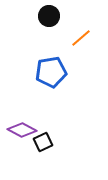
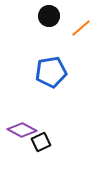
orange line: moved 10 px up
black square: moved 2 px left
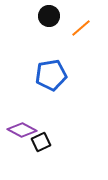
blue pentagon: moved 3 px down
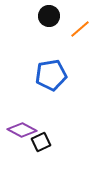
orange line: moved 1 px left, 1 px down
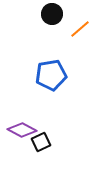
black circle: moved 3 px right, 2 px up
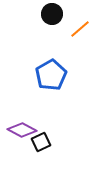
blue pentagon: rotated 20 degrees counterclockwise
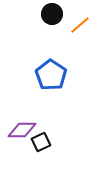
orange line: moved 4 px up
blue pentagon: rotated 8 degrees counterclockwise
purple diamond: rotated 28 degrees counterclockwise
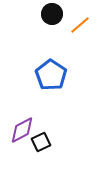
purple diamond: rotated 28 degrees counterclockwise
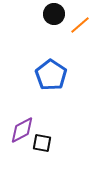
black circle: moved 2 px right
black square: moved 1 px right, 1 px down; rotated 36 degrees clockwise
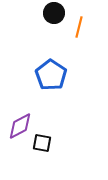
black circle: moved 1 px up
orange line: moved 1 px left, 2 px down; rotated 35 degrees counterclockwise
purple diamond: moved 2 px left, 4 px up
